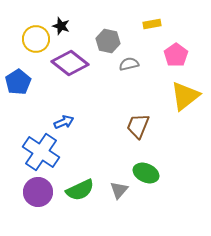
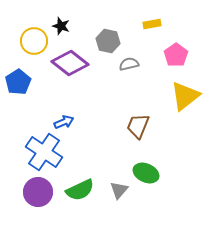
yellow circle: moved 2 px left, 2 px down
blue cross: moved 3 px right
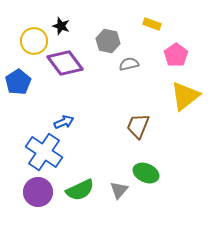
yellow rectangle: rotated 30 degrees clockwise
purple diamond: moved 5 px left; rotated 15 degrees clockwise
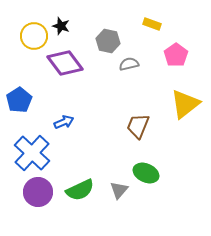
yellow circle: moved 5 px up
blue pentagon: moved 1 px right, 18 px down
yellow triangle: moved 8 px down
blue cross: moved 12 px left, 1 px down; rotated 9 degrees clockwise
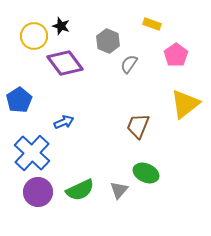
gray hexagon: rotated 10 degrees clockwise
gray semicircle: rotated 42 degrees counterclockwise
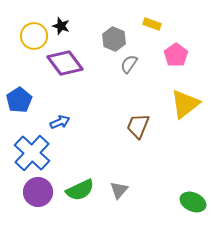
gray hexagon: moved 6 px right, 2 px up
blue arrow: moved 4 px left
green ellipse: moved 47 px right, 29 px down
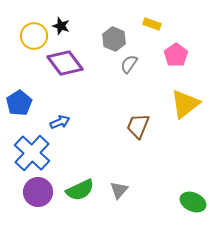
blue pentagon: moved 3 px down
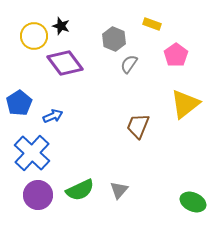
blue arrow: moved 7 px left, 6 px up
purple circle: moved 3 px down
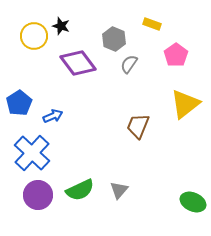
purple diamond: moved 13 px right
